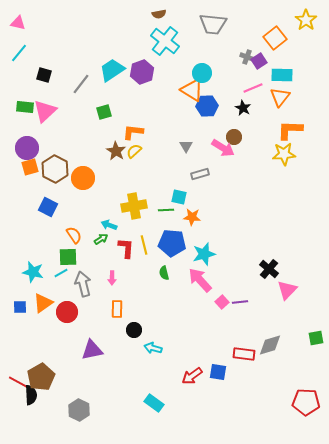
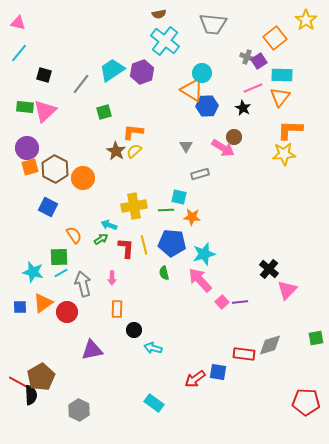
green square at (68, 257): moved 9 px left
red arrow at (192, 376): moved 3 px right, 3 px down
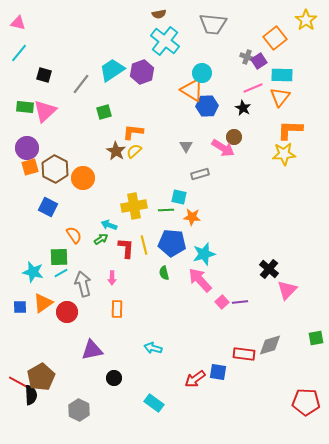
black circle at (134, 330): moved 20 px left, 48 px down
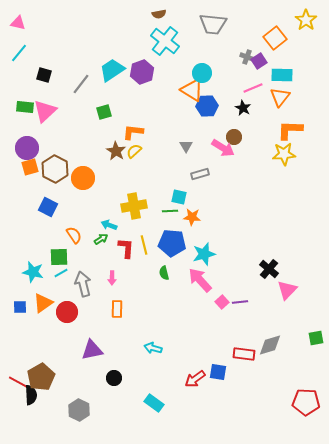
green line at (166, 210): moved 4 px right, 1 px down
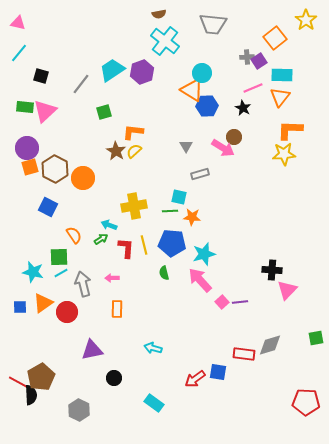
gray cross at (247, 57): rotated 24 degrees counterclockwise
black square at (44, 75): moved 3 px left, 1 px down
black cross at (269, 269): moved 3 px right, 1 px down; rotated 36 degrees counterclockwise
pink arrow at (112, 278): rotated 88 degrees clockwise
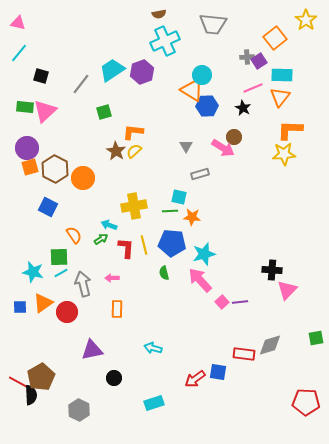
cyan cross at (165, 41): rotated 28 degrees clockwise
cyan circle at (202, 73): moved 2 px down
cyan rectangle at (154, 403): rotated 54 degrees counterclockwise
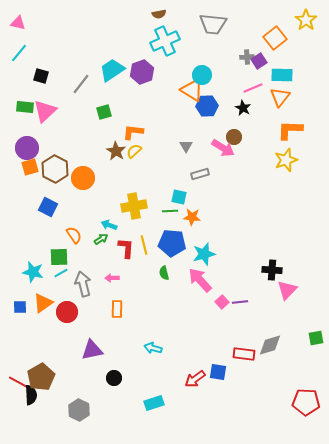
yellow star at (284, 154): moved 2 px right, 6 px down; rotated 15 degrees counterclockwise
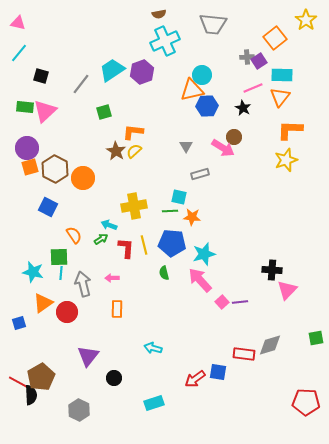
orange triangle at (192, 90): rotated 45 degrees counterclockwise
cyan line at (61, 273): rotated 56 degrees counterclockwise
blue square at (20, 307): moved 1 px left, 16 px down; rotated 16 degrees counterclockwise
purple triangle at (92, 350): moved 4 px left, 6 px down; rotated 40 degrees counterclockwise
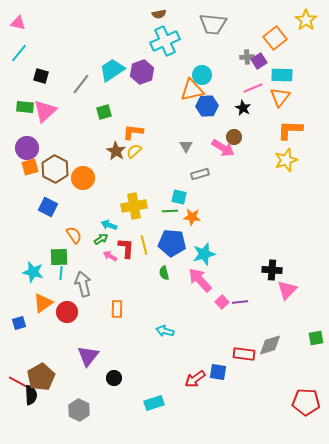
pink arrow at (112, 278): moved 2 px left, 22 px up; rotated 32 degrees clockwise
cyan arrow at (153, 348): moved 12 px right, 17 px up
